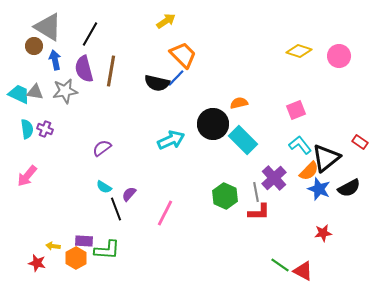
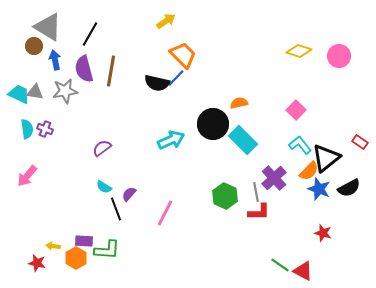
pink square at (296, 110): rotated 24 degrees counterclockwise
red star at (323, 233): rotated 24 degrees clockwise
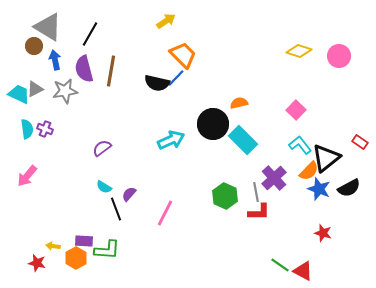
gray triangle at (35, 92): moved 3 px up; rotated 36 degrees counterclockwise
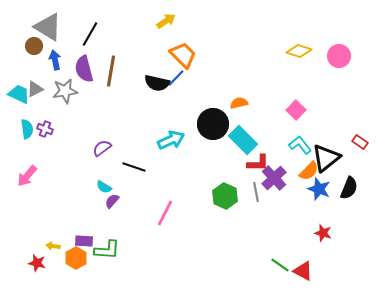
black semicircle at (349, 188): rotated 40 degrees counterclockwise
purple semicircle at (129, 194): moved 17 px left, 7 px down
black line at (116, 209): moved 18 px right, 42 px up; rotated 50 degrees counterclockwise
red L-shape at (259, 212): moved 1 px left, 49 px up
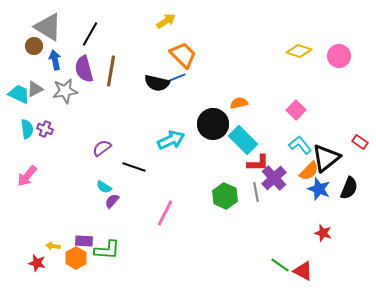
blue line at (176, 78): rotated 24 degrees clockwise
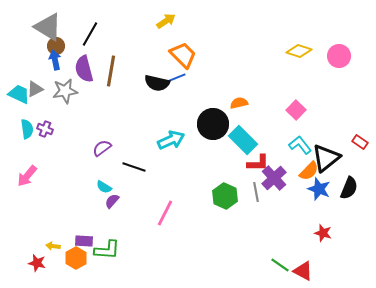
brown circle at (34, 46): moved 22 px right
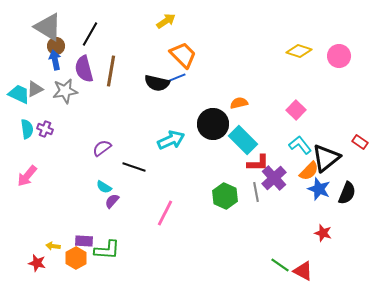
black semicircle at (349, 188): moved 2 px left, 5 px down
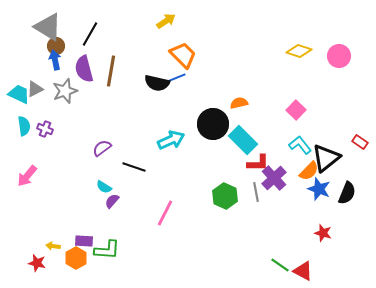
gray star at (65, 91): rotated 10 degrees counterclockwise
cyan semicircle at (27, 129): moved 3 px left, 3 px up
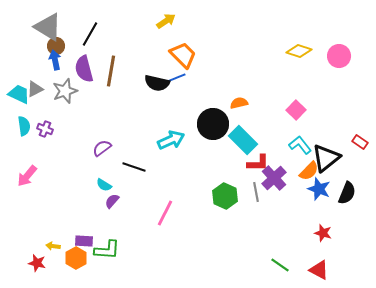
cyan semicircle at (104, 187): moved 2 px up
red triangle at (303, 271): moved 16 px right, 1 px up
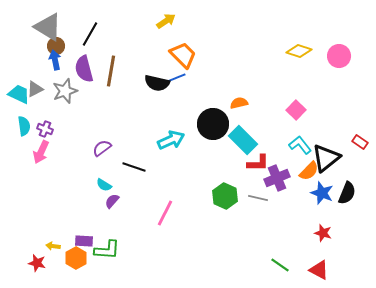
pink arrow at (27, 176): moved 14 px right, 24 px up; rotated 15 degrees counterclockwise
purple cross at (274, 178): moved 3 px right; rotated 20 degrees clockwise
blue star at (319, 189): moved 3 px right, 4 px down
gray line at (256, 192): moved 2 px right, 6 px down; rotated 66 degrees counterclockwise
